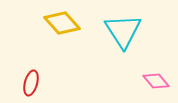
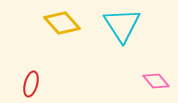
cyan triangle: moved 1 px left, 6 px up
red ellipse: moved 1 px down
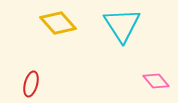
yellow diamond: moved 4 px left
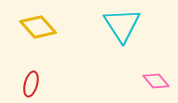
yellow diamond: moved 20 px left, 4 px down
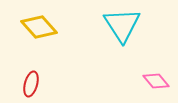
yellow diamond: moved 1 px right
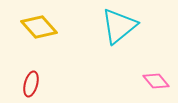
cyan triangle: moved 3 px left, 1 px down; rotated 24 degrees clockwise
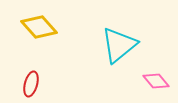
cyan triangle: moved 19 px down
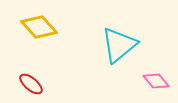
red ellipse: rotated 65 degrees counterclockwise
